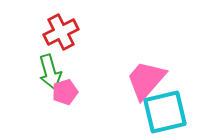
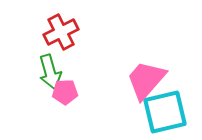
pink pentagon: rotated 15 degrees clockwise
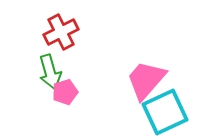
pink pentagon: rotated 15 degrees counterclockwise
cyan square: rotated 12 degrees counterclockwise
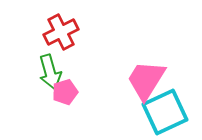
pink trapezoid: rotated 9 degrees counterclockwise
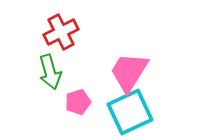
pink trapezoid: moved 17 px left, 8 px up
pink pentagon: moved 13 px right, 10 px down
cyan square: moved 35 px left
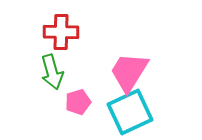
red cross: rotated 28 degrees clockwise
green arrow: moved 2 px right
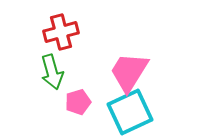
red cross: rotated 16 degrees counterclockwise
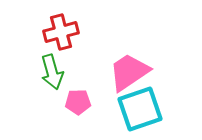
pink trapezoid: rotated 24 degrees clockwise
pink pentagon: rotated 15 degrees clockwise
cyan square: moved 10 px right, 3 px up; rotated 6 degrees clockwise
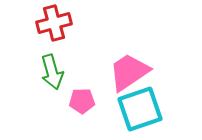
red cross: moved 7 px left, 9 px up
pink pentagon: moved 4 px right, 1 px up
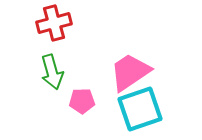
pink trapezoid: moved 1 px right
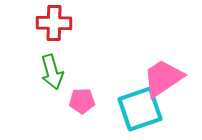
red cross: rotated 16 degrees clockwise
pink trapezoid: moved 33 px right, 6 px down
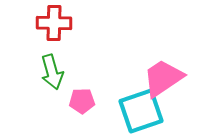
cyan square: moved 1 px right, 2 px down
